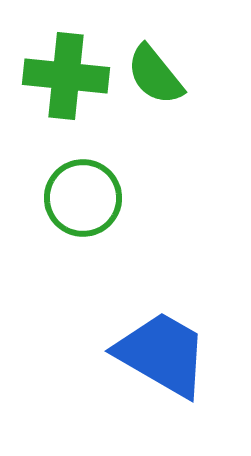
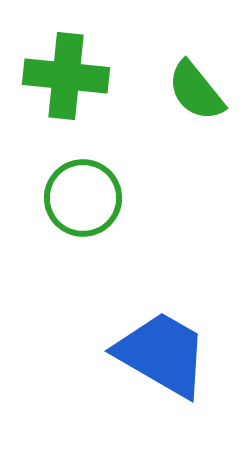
green semicircle: moved 41 px right, 16 px down
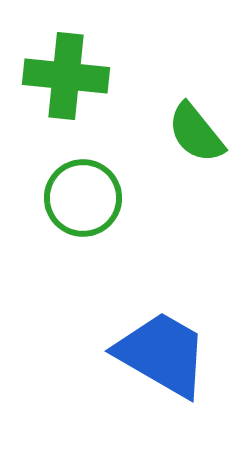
green semicircle: moved 42 px down
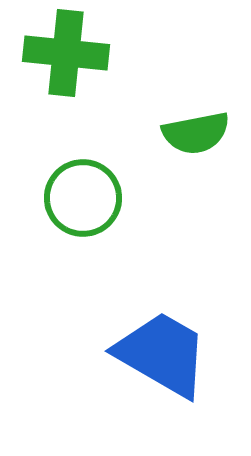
green cross: moved 23 px up
green semicircle: rotated 62 degrees counterclockwise
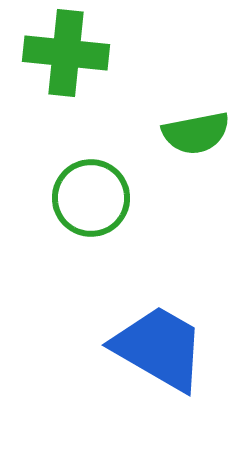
green circle: moved 8 px right
blue trapezoid: moved 3 px left, 6 px up
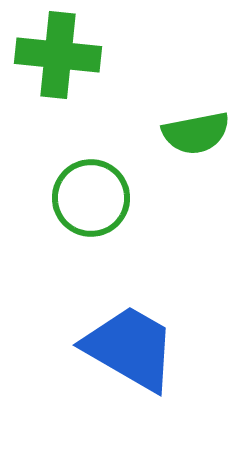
green cross: moved 8 px left, 2 px down
blue trapezoid: moved 29 px left
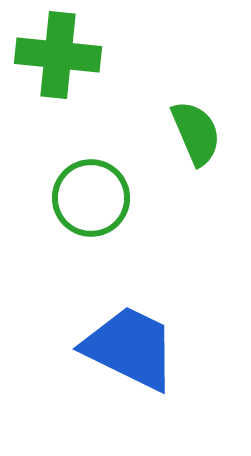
green semicircle: rotated 102 degrees counterclockwise
blue trapezoid: rotated 4 degrees counterclockwise
